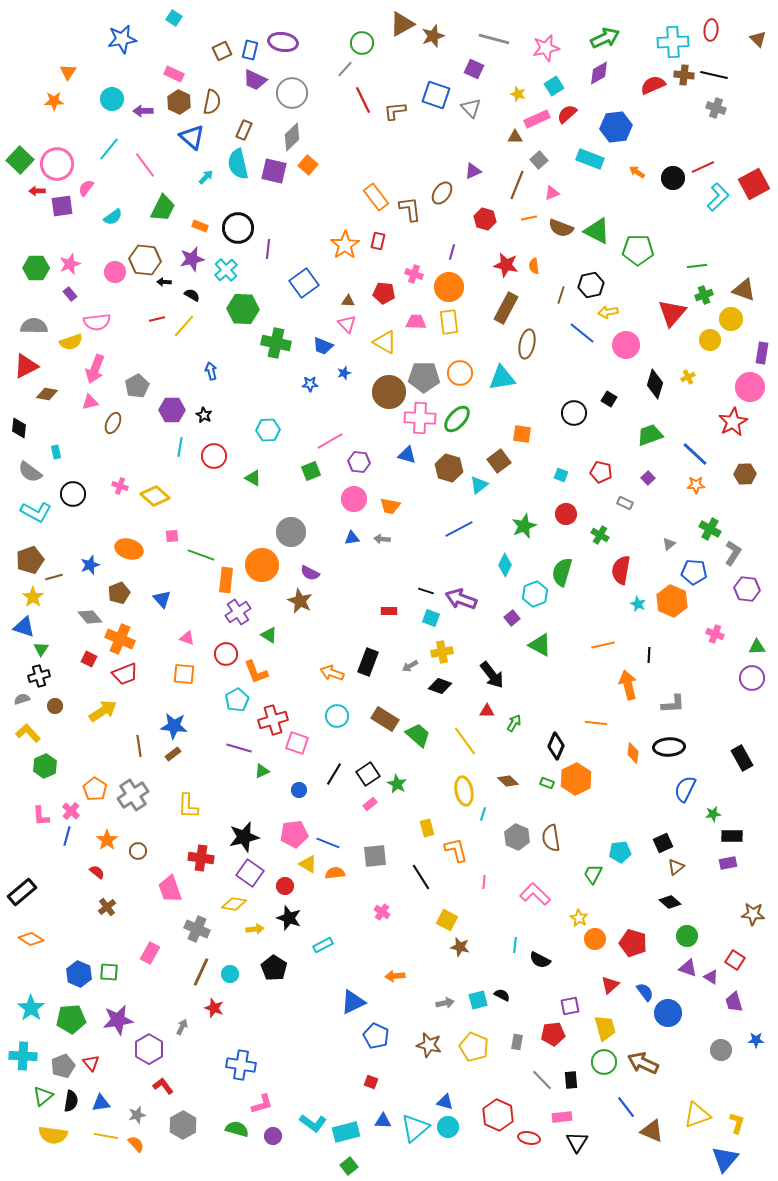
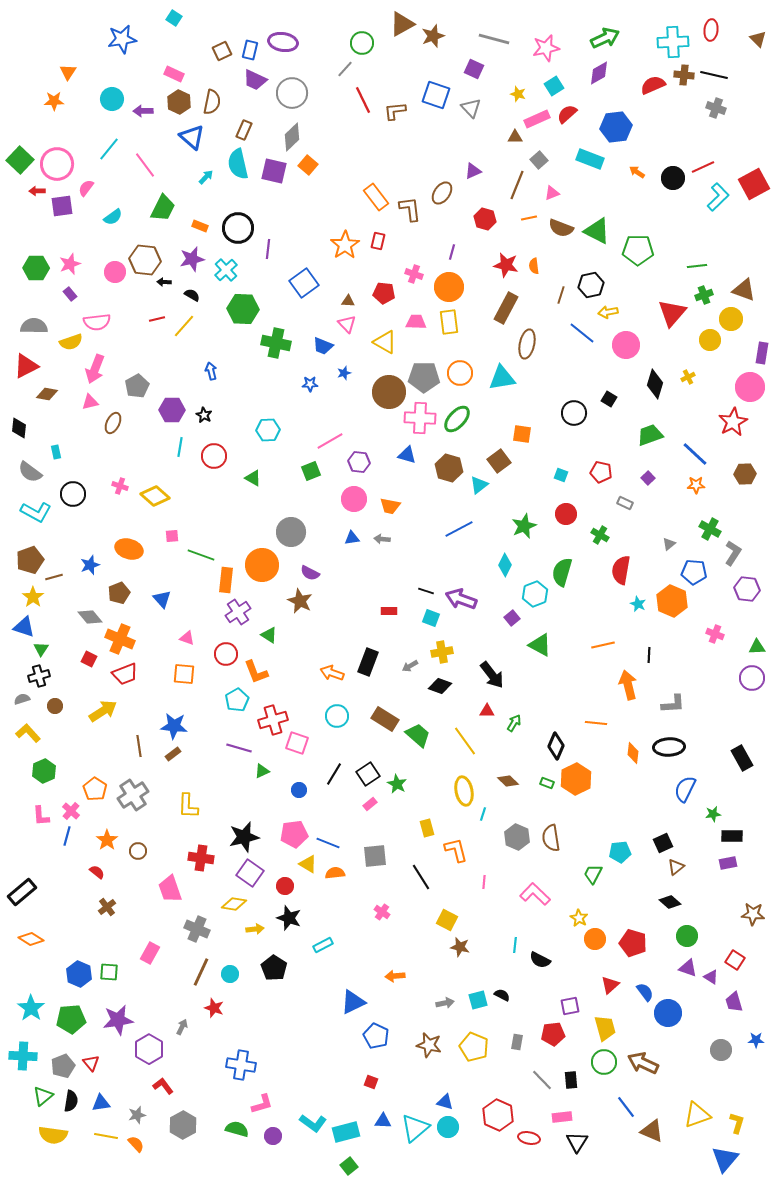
green hexagon at (45, 766): moved 1 px left, 5 px down
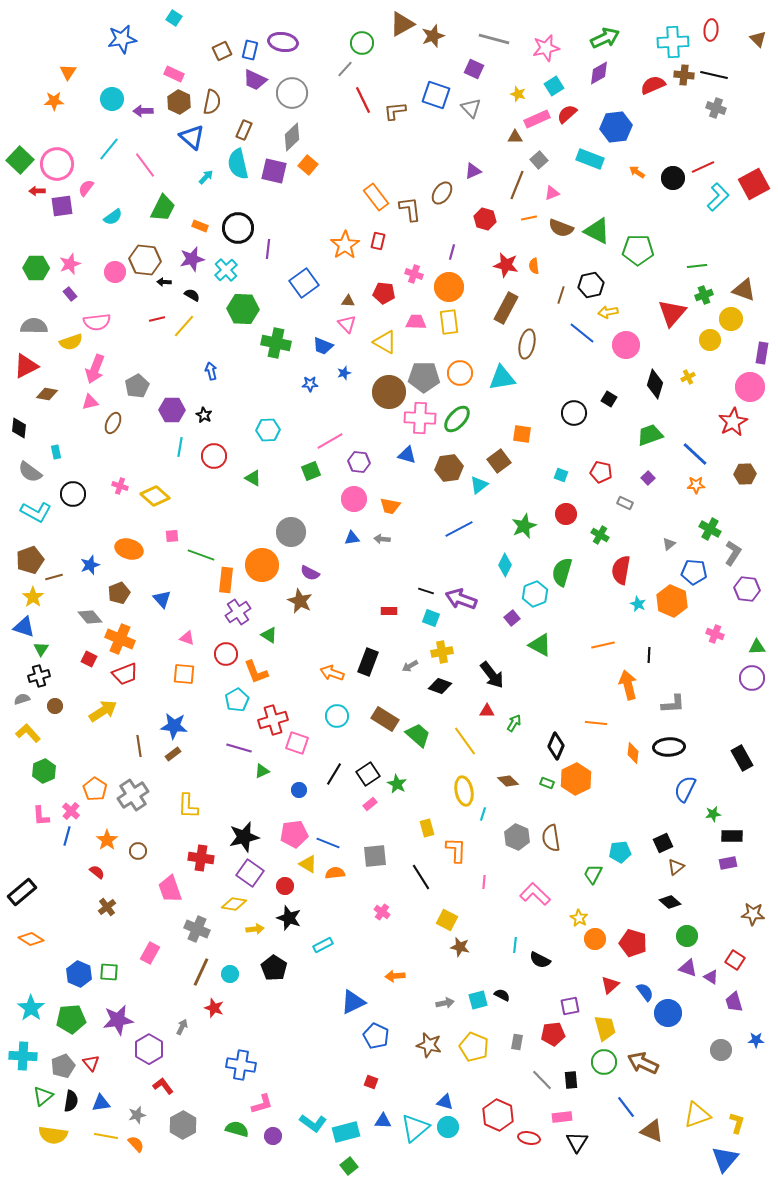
brown hexagon at (449, 468): rotated 24 degrees counterclockwise
orange L-shape at (456, 850): rotated 16 degrees clockwise
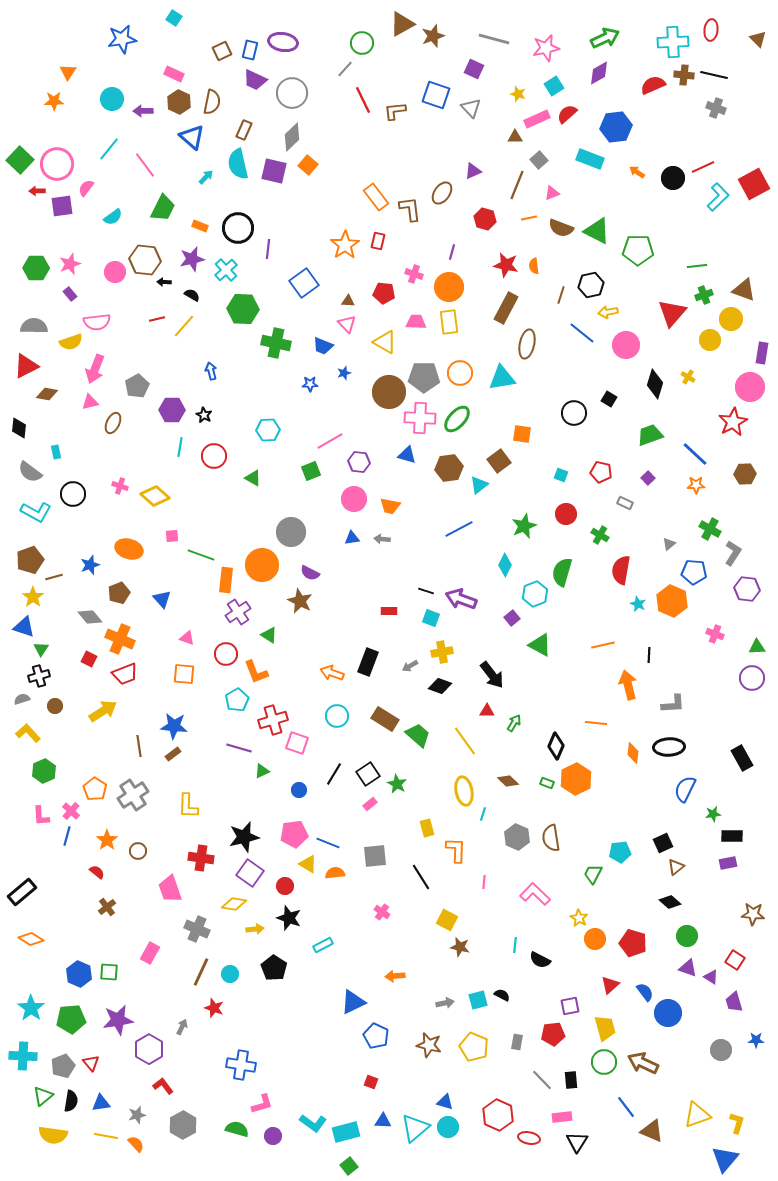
yellow cross at (688, 377): rotated 32 degrees counterclockwise
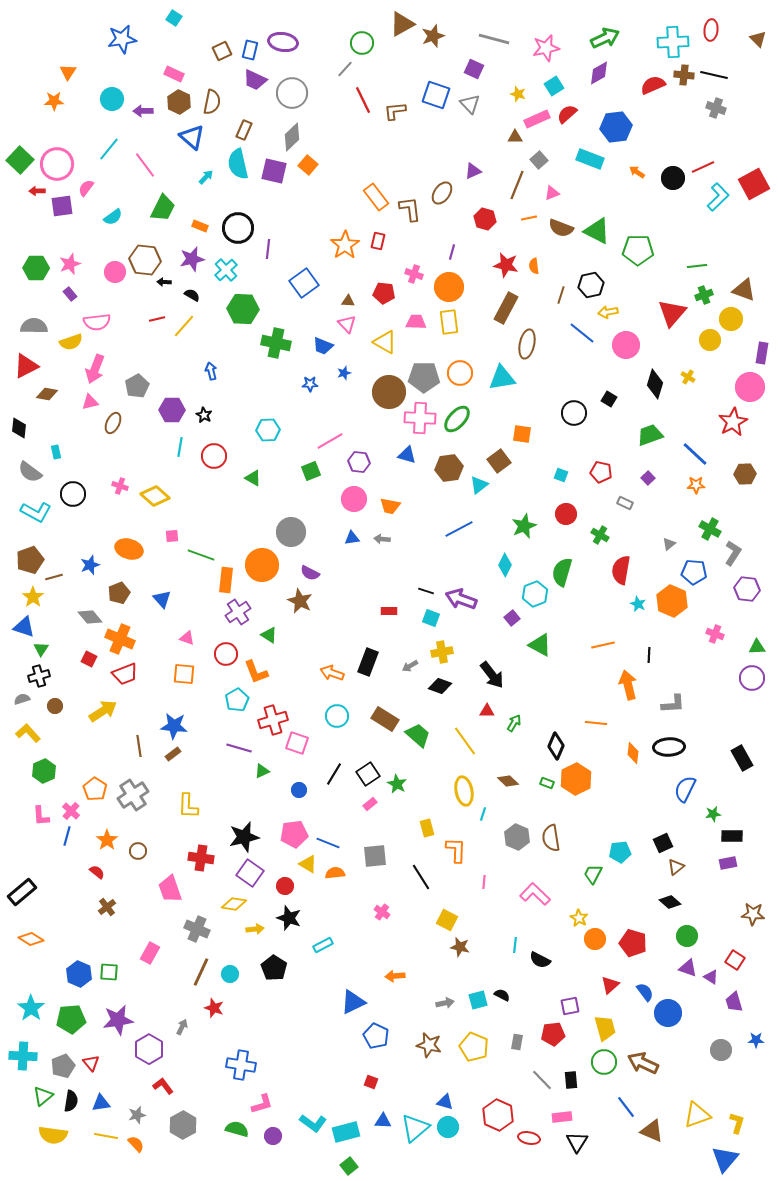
gray triangle at (471, 108): moved 1 px left, 4 px up
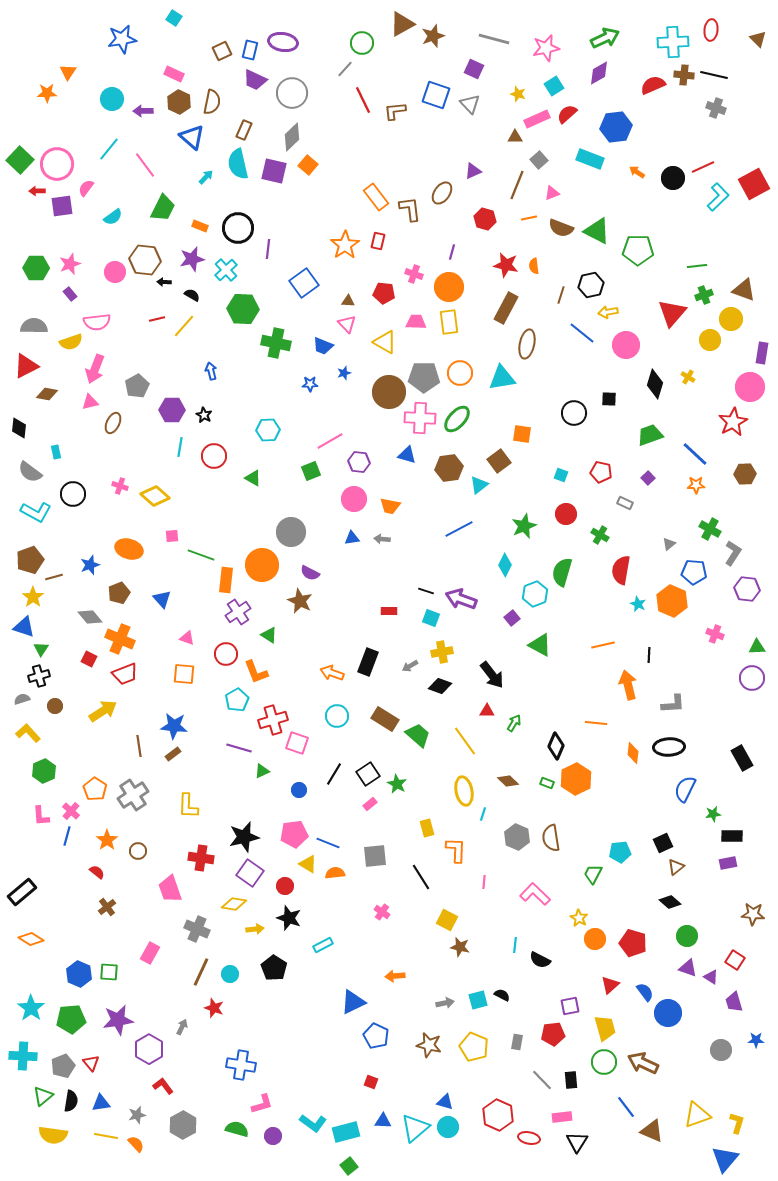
orange star at (54, 101): moved 7 px left, 8 px up
black square at (609, 399): rotated 28 degrees counterclockwise
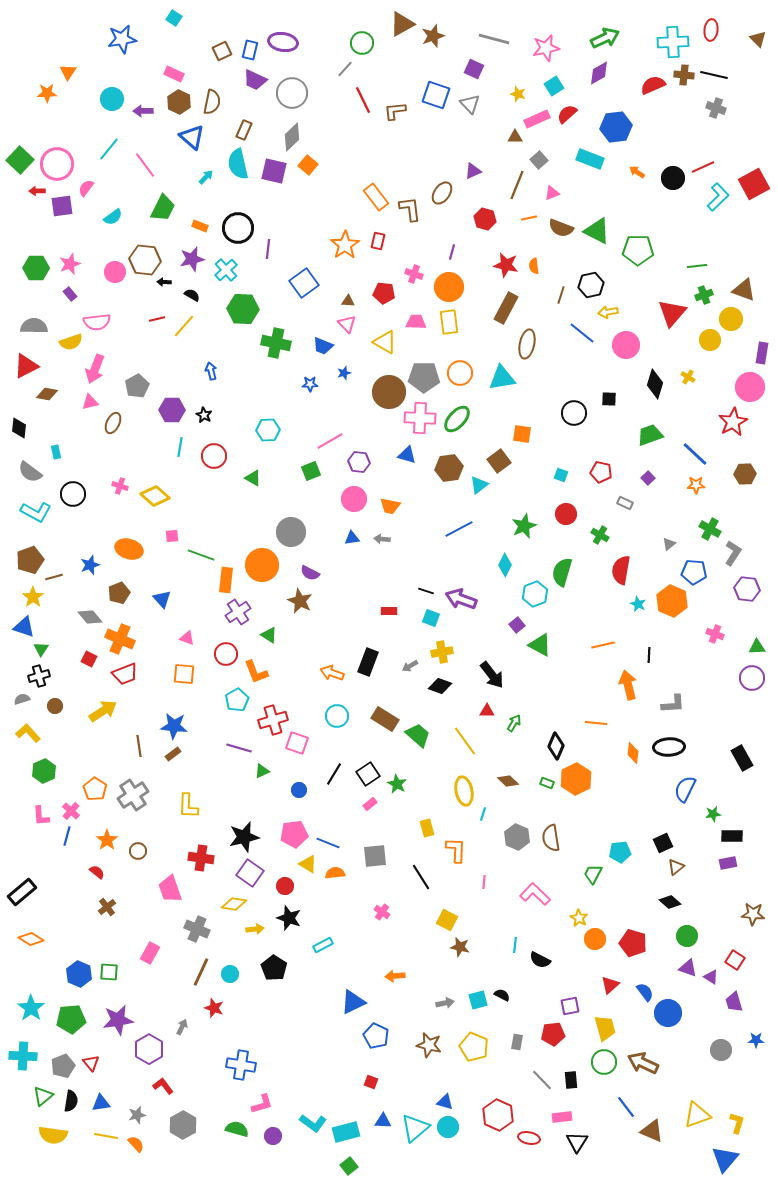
purple square at (512, 618): moved 5 px right, 7 px down
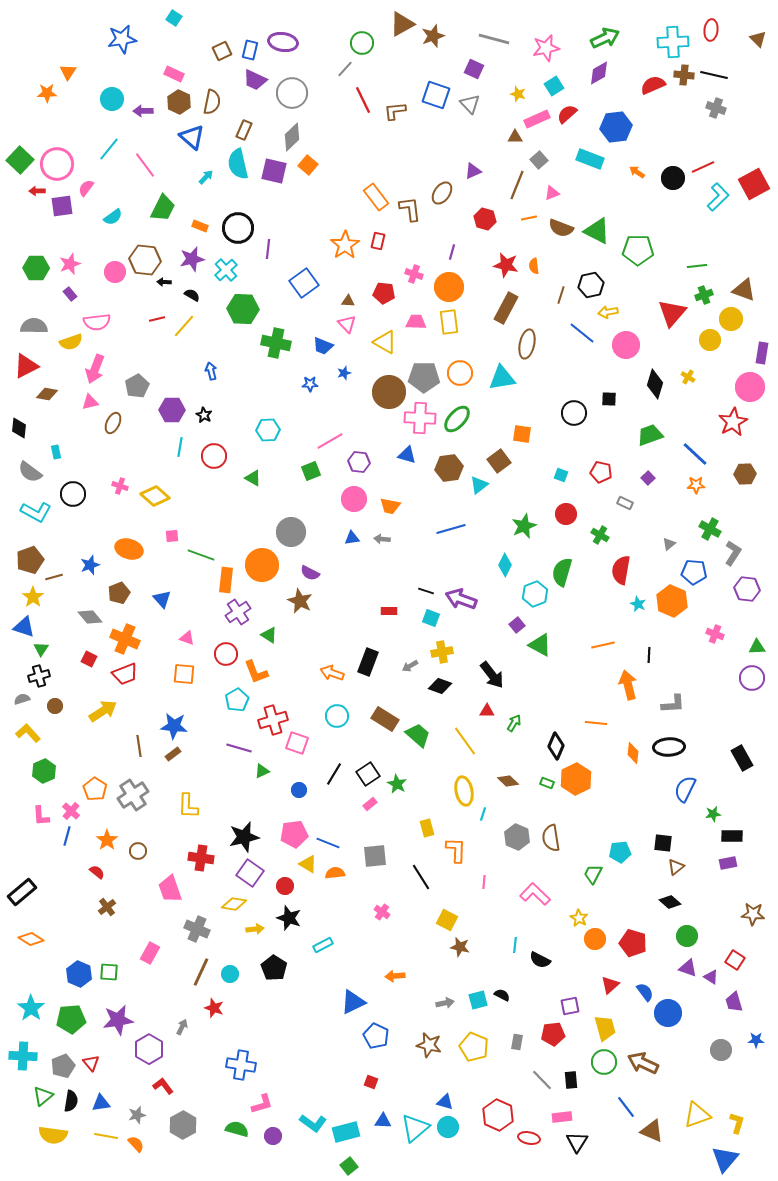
blue line at (459, 529): moved 8 px left; rotated 12 degrees clockwise
orange cross at (120, 639): moved 5 px right
black square at (663, 843): rotated 30 degrees clockwise
